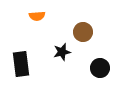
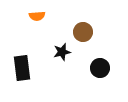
black rectangle: moved 1 px right, 4 px down
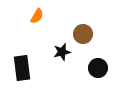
orange semicircle: rotated 56 degrees counterclockwise
brown circle: moved 2 px down
black circle: moved 2 px left
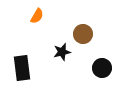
black circle: moved 4 px right
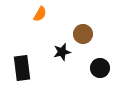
orange semicircle: moved 3 px right, 2 px up
black circle: moved 2 px left
